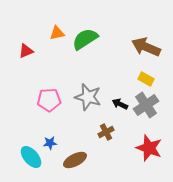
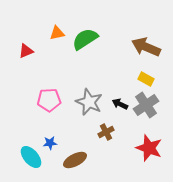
gray star: moved 1 px right, 5 px down; rotated 8 degrees clockwise
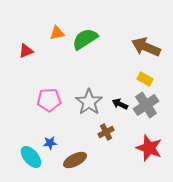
yellow rectangle: moved 1 px left
gray star: rotated 12 degrees clockwise
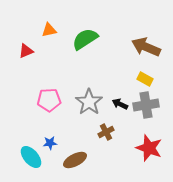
orange triangle: moved 8 px left, 3 px up
gray cross: rotated 25 degrees clockwise
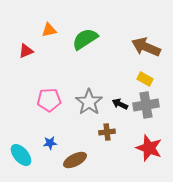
brown cross: moved 1 px right; rotated 21 degrees clockwise
cyan ellipse: moved 10 px left, 2 px up
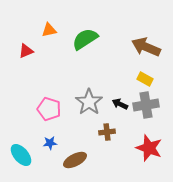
pink pentagon: moved 9 px down; rotated 20 degrees clockwise
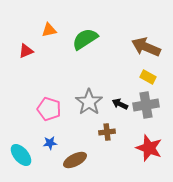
yellow rectangle: moved 3 px right, 2 px up
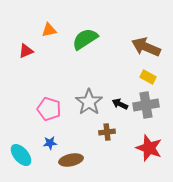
brown ellipse: moved 4 px left; rotated 15 degrees clockwise
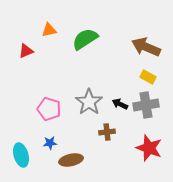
cyan ellipse: rotated 25 degrees clockwise
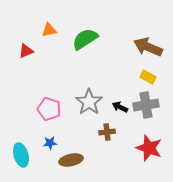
brown arrow: moved 2 px right
black arrow: moved 3 px down
